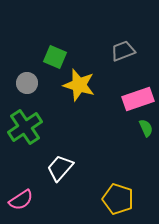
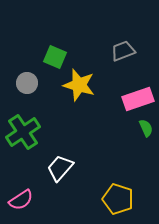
green cross: moved 2 px left, 5 px down
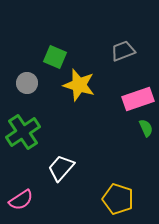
white trapezoid: moved 1 px right
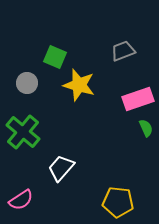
green cross: rotated 16 degrees counterclockwise
yellow pentagon: moved 3 px down; rotated 12 degrees counterclockwise
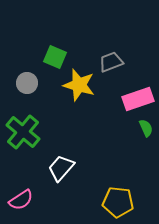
gray trapezoid: moved 12 px left, 11 px down
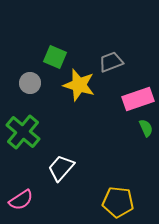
gray circle: moved 3 px right
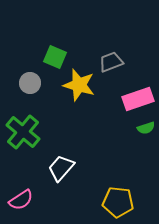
green semicircle: rotated 96 degrees clockwise
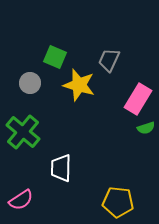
gray trapezoid: moved 2 px left, 2 px up; rotated 45 degrees counterclockwise
pink rectangle: rotated 40 degrees counterclockwise
white trapezoid: rotated 40 degrees counterclockwise
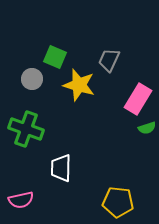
gray circle: moved 2 px right, 4 px up
green semicircle: moved 1 px right
green cross: moved 3 px right, 3 px up; rotated 20 degrees counterclockwise
pink semicircle: rotated 20 degrees clockwise
